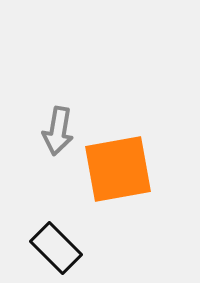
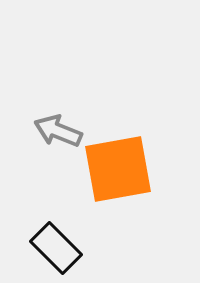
gray arrow: rotated 102 degrees clockwise
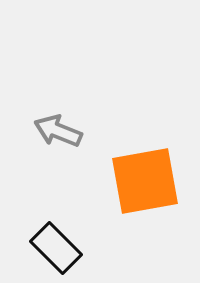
orange square: moved 27 px right, 12 px down
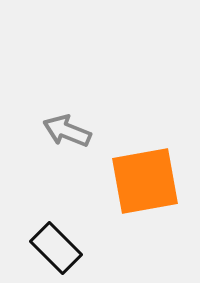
gray arrow: moved 9 px right
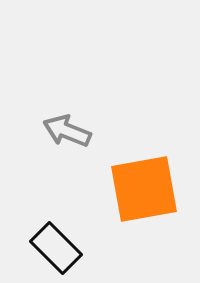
orange square: moved 1 px left, 8 px down
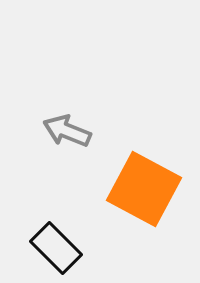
orange square: rotated 38 degrees clockwise
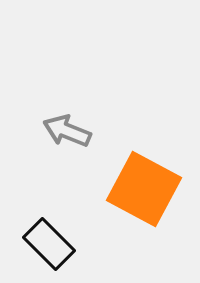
black rectangle: moved 7 px left, 4 px up
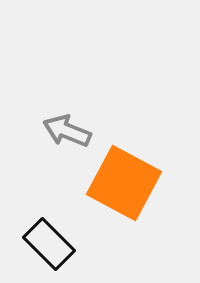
orange square: moved 20 px left, 6 px up
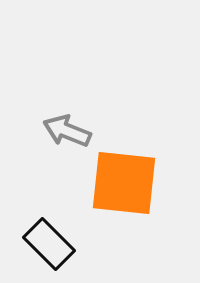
orange square: rotated 22 degrees counterclockwise
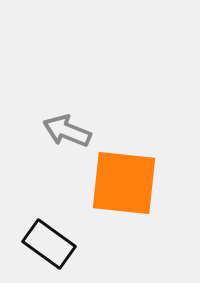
black rectangle: rotated 9 degrees counterclockwise
